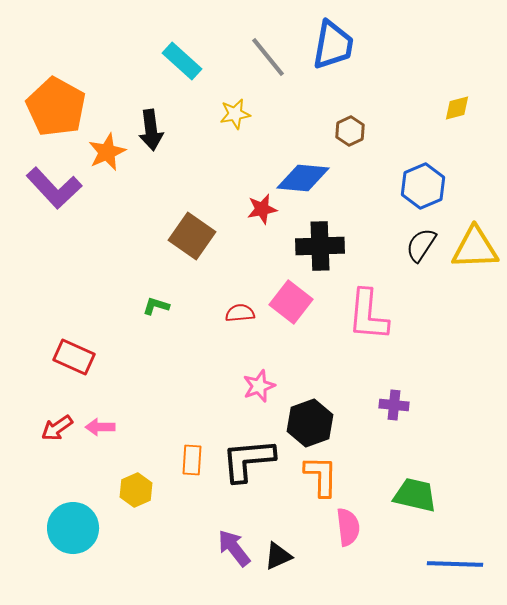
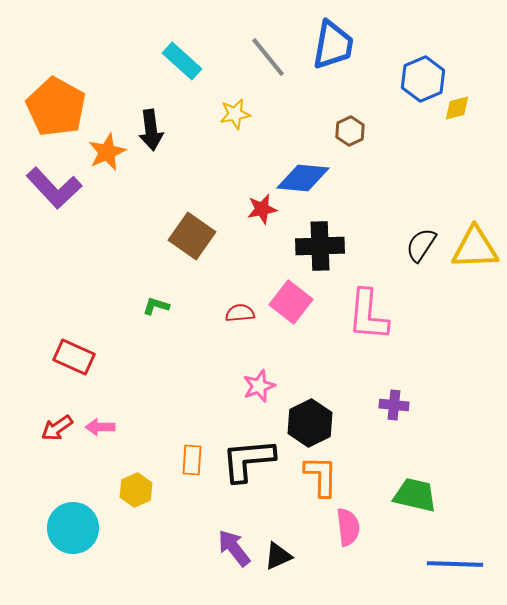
blue hexagon: moved 107 px up
black hexagon: rotated 6 degrees counterclockwise
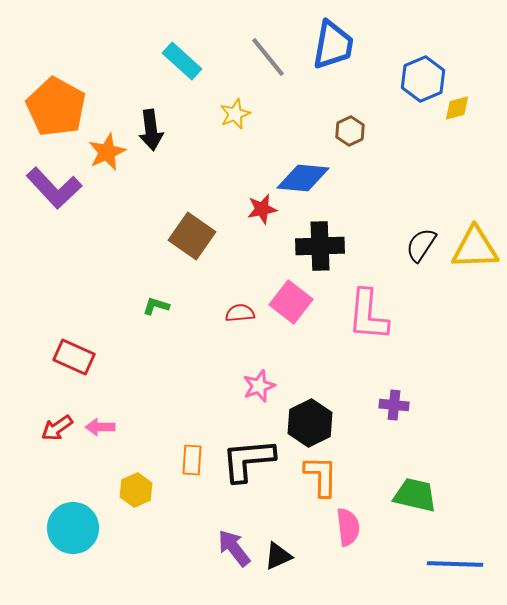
yellow star: rotated 12 degrees counterclockwise
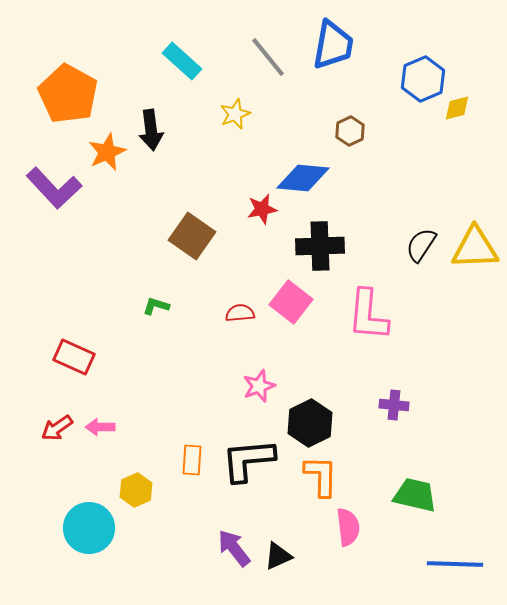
orange pentagon: moved 12 px right, 13 px up
cyan circle: moved 16 px right
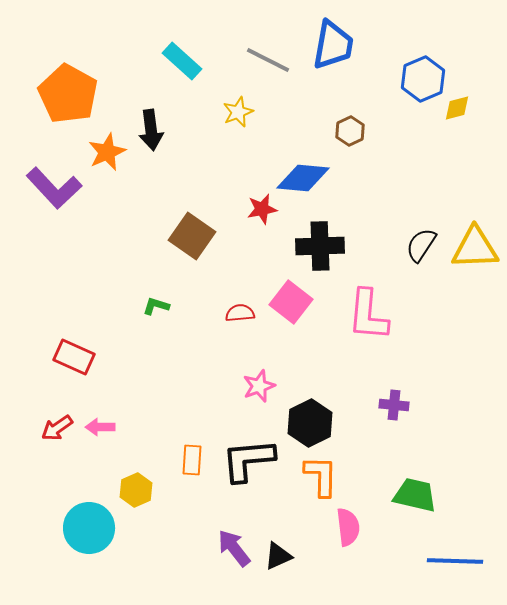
gray line: moved 3 px down; rotated 24 degrees counterclockwise
yellow star: moved 3 px right, 2 px up
blue line: moved 3 px up
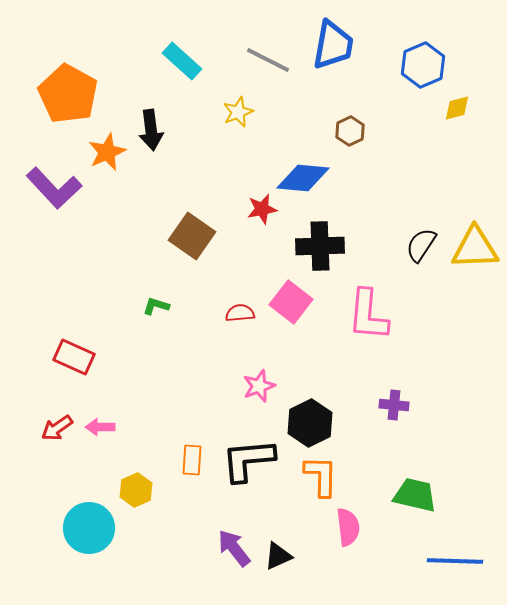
blue hexagon: moved 14 px up
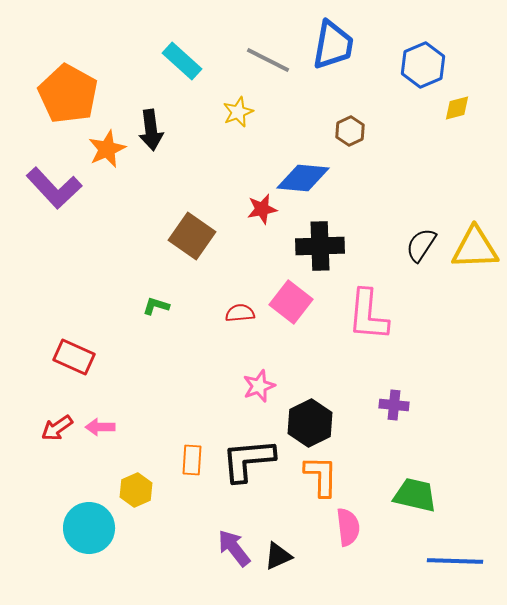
orange star: moved 3 px up
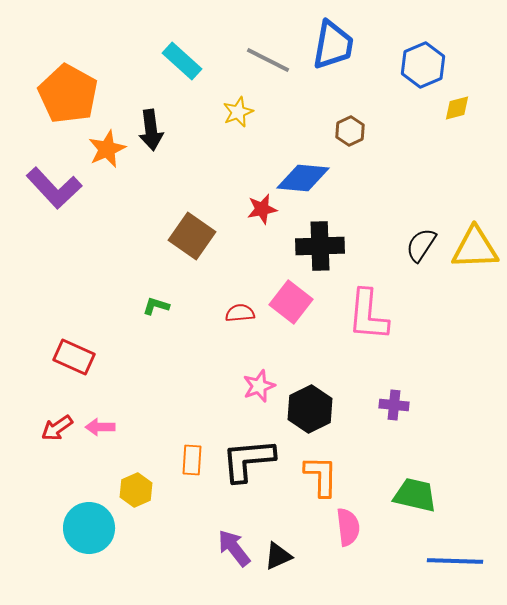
black hexagon: moved 14 px up
